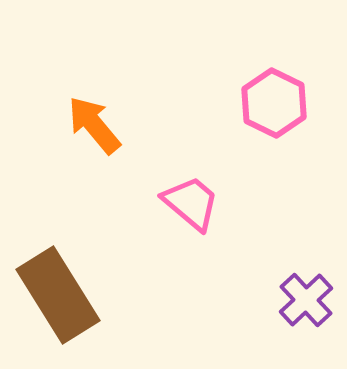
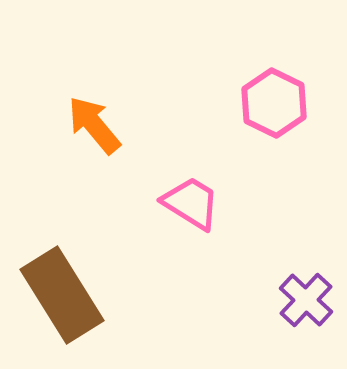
pink trapezoid: rotated 8 degrees counterclockwise
brown rectangle: moved 4 px right
purple cross: rotated 4 degrees counterclockwise
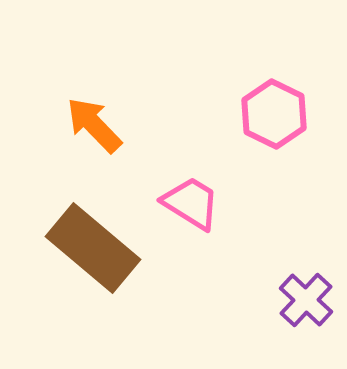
pink hexagon: moved 11 px down
orange arrow: rotated 4 degrees counterclockwise
brown rectangle: moved 31 px right, 47 px up; rotated 18 degrees counterclockwise
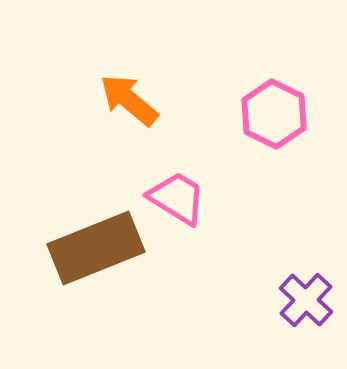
orange arrow: moved 35 px right, 25 px up; rotated 6 degrees counterclockwise
pink trapezoid: moved 14 px left, 5 px up
brown rectangle: moved 3 px right; rotated 62 degrees counterclockwise
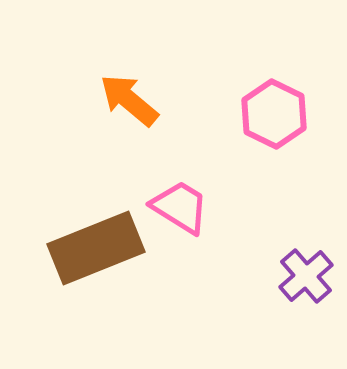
pink trapezoid: moved 3 px right, 9 px down
purple cross: moved 24 px up; rotated 6 degrees clockwise
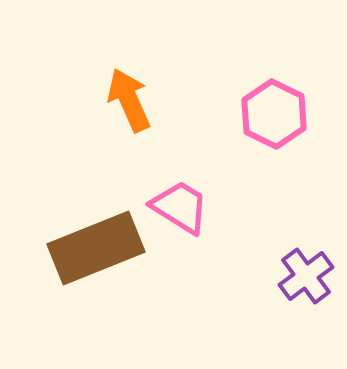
orange arrow: rotated 26 degrees clockwise
purple cross: rotated 4 degrees clockwise
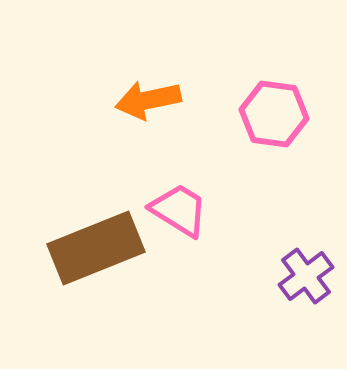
orange arrow: moved 19 px right; rotated 78 degrees counterclockwise
pink hexagon: rotated 18 degrees counterclockwise
pink trapezoid: moved 1 px left, 3 px down
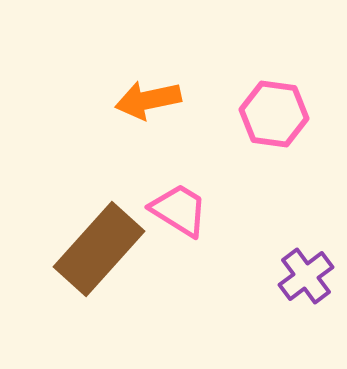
brown rectangle: moved 3 px right, 1 px down; rotated 26 degrees counterclockwise
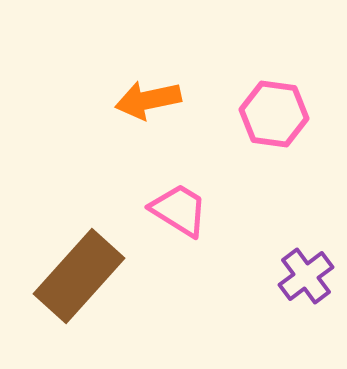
brown rectangle: moved 20 px left, 27 px down
